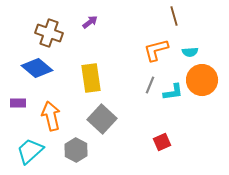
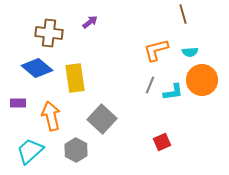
brown line: moved 9 px right, 2 px up
brown cross: rotated 12 degrees counterclockwise
yellow rectangle: moved 16 px left
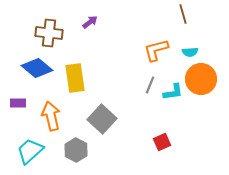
orange circle: moved 1 px left, 1 px up
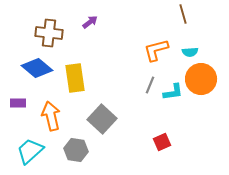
gray hexagon: rotated 20 degrees counterclockwise
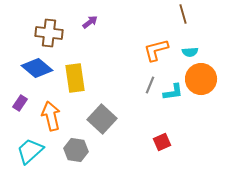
purple rectangle: moved 2 px right; rotated 56 degrees counterclockwise
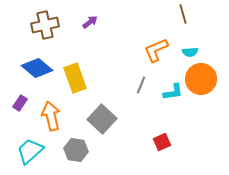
brown cross: moved 4 px left, 8 px up; rotated 20 degrees counterclockwise
orange L-shape: rotated 8 degrees counterclockwise
yellow rectangle: rotated 12 degrees counterclockwise
gray line: moved 9 px left
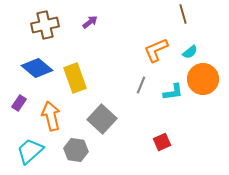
cyan semicircle: rotated 35 degrees counterclockwise
orange circle: moved 2 px right
purple rectangle: moved 1 px left
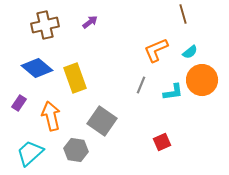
orange circle: moved 1 px left, 1 px down
gray square: moved 2 px down; rotated 8 degrees counterclockwise
cyan trapezoid: moved 2 px down
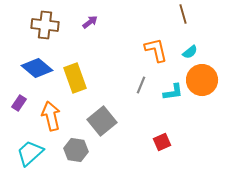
brown cross: rotated 20 degrees clockwise
orange L-shape: rotated 100 degrees clockwise
gray square: rotated 16 degrees clockwise
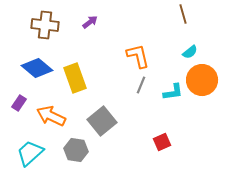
orange L-shape: moved 18 px left, 6 px down
orange arrow: rotated 52 degrees counterclockwise
